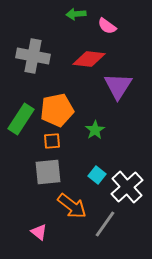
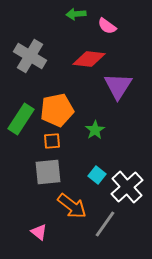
gray cross: moved 3 px left; rotated 20 degrees clockwise
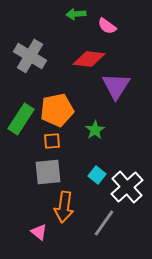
purple triangle: moved 2 px left
orange arrow: moved 8 px left, 1 px down; rotated 60 degrees clockwise
gray line: moved 1 px left, 1 px up
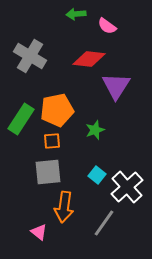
green star: rotated 12 degrees clockwise
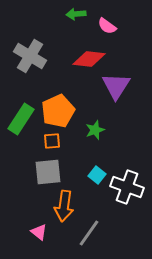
orange pentagon: moved 1 px right, 1 px down; rotated 12 degrees counterclockwise
white cross: rotated 28 degrees counterclockwise
orange arrow: moved 1 px up
gray line: moved 15 px left, 10 px down
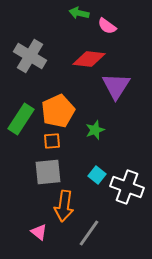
green arrow: moved 3 px right, 1 px up; rotated 18 degrees clockwise
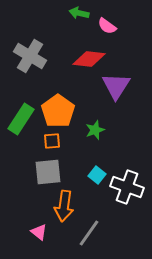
orange pentagon: rotated 12 degrees counterclockwise
